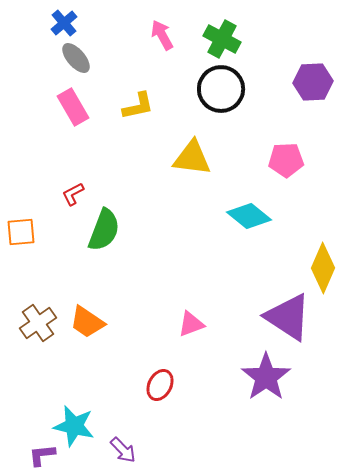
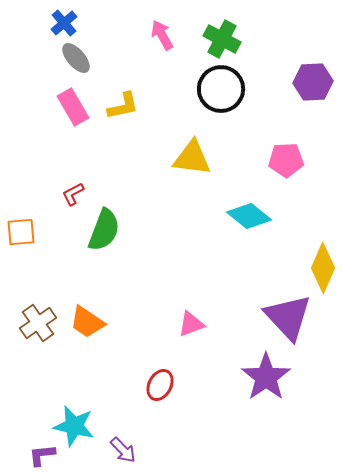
yellow L-shape: moved 15 px left
purple triangle: rotated 14 degrees clockwise
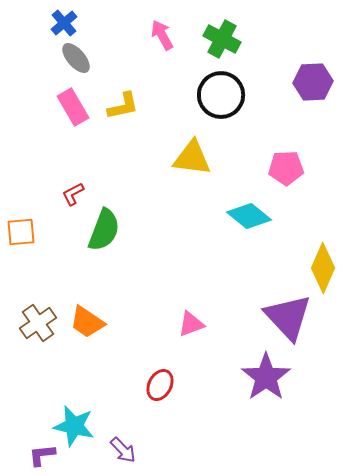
black circle: moved 6 px down
pink pentagon: moved 8 px down
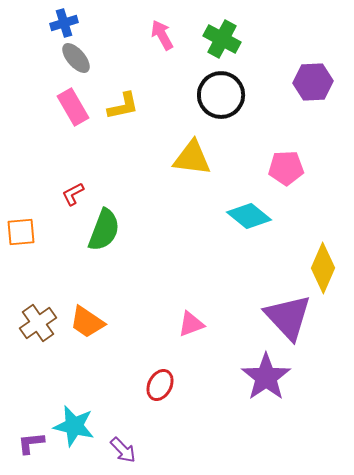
blue cross: rotated 24 degrees clockwise
purple L-shape: moved 11 px left, 12 px up
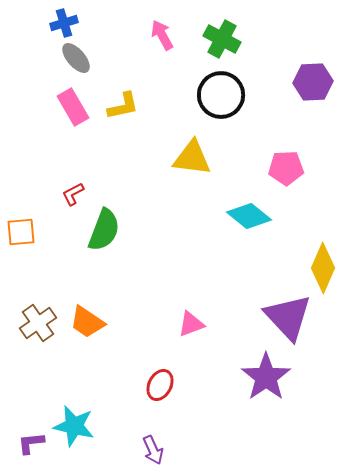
purple arrow: moved 30 px right; rotated 20 degrees clockwise
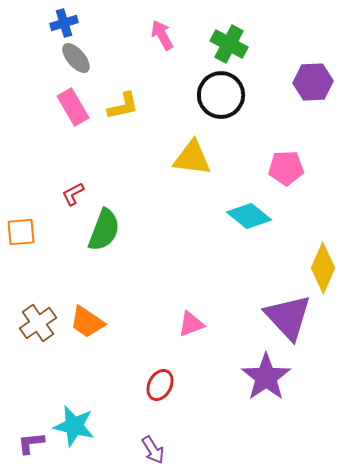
green cross: moved 7 px right, 5 px down
purple arrow: rotated 8 degrees counterclockwise
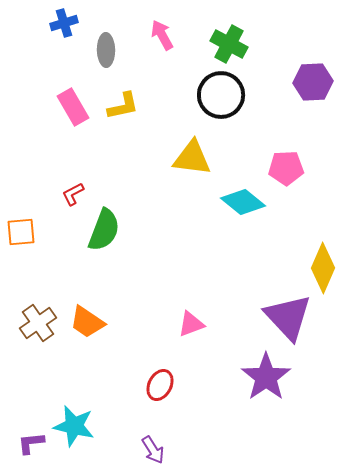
gray ellipse: moved 30 px right, 8 px up; rotated 40 degrees clockwise
cyan diamond: moved 6 px left, 14 px up
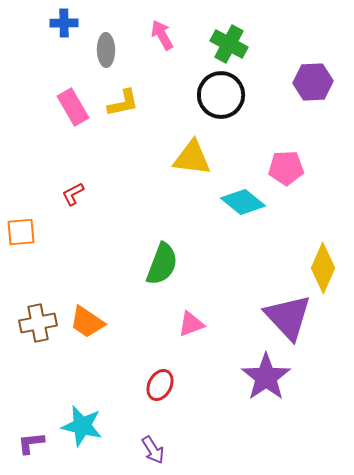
blue cross: rotated 16 degrees clockwise
yellow L-shape: moved 3 px up
green semicircle: moved 58 px right, 34 px down
brown cross: rotated 24 degrees clockwise
cyan star: moved 8 px right
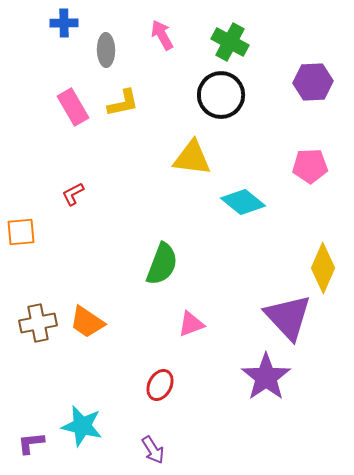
green cross: moved 1 px right, 2 px up
pink pentagon: moved 24 px right, 2 px up
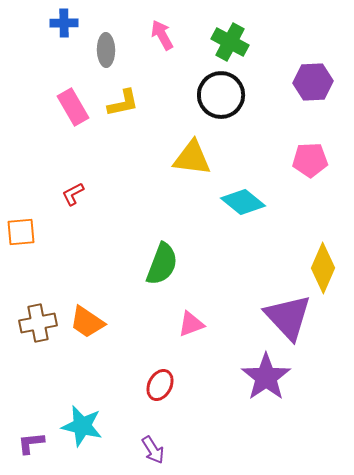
pink pentagon: moved 6 px up
